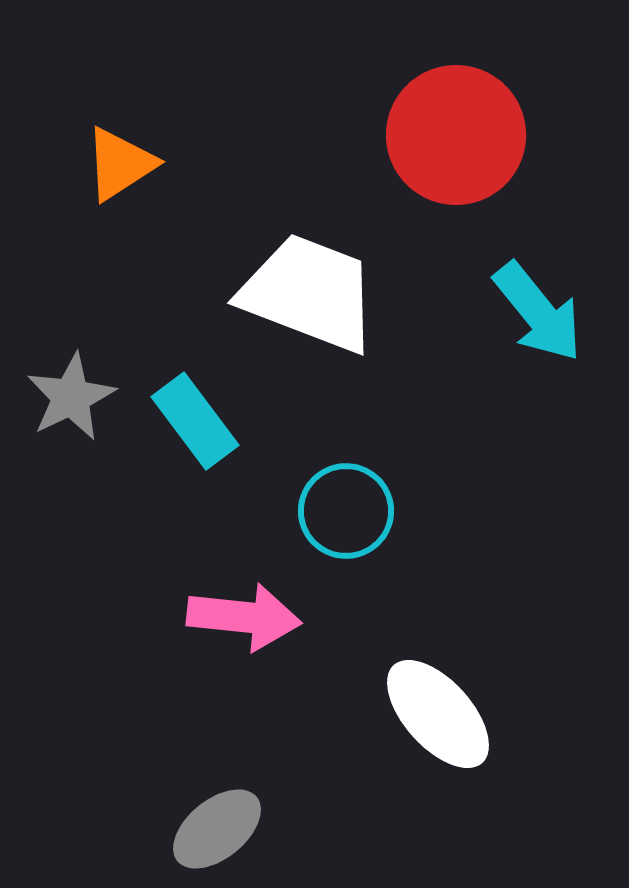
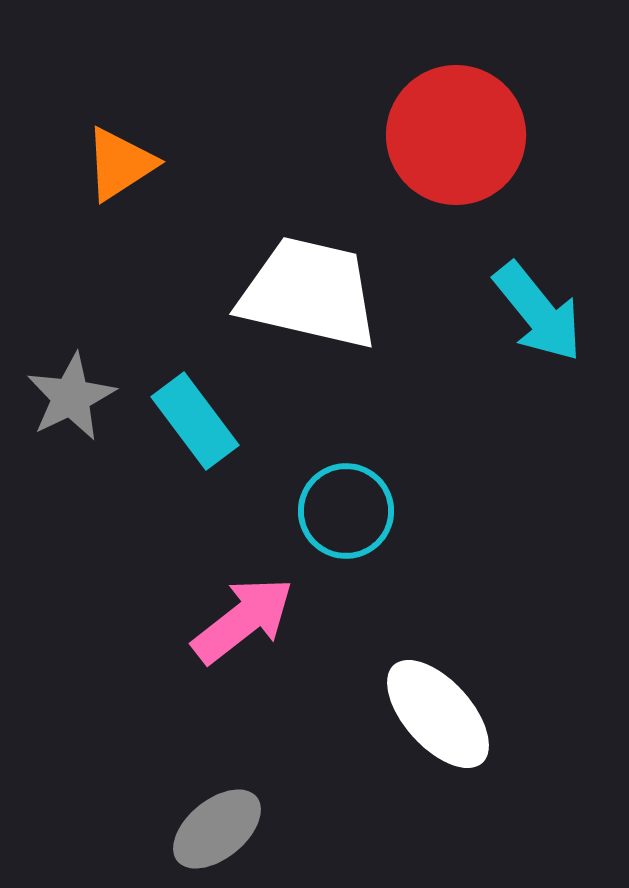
white trapezoid: rotated 8 degrees counterclockwise
pink arrow: moved 1 px left, 3 px down; rotated 44 degrees counterclockwise
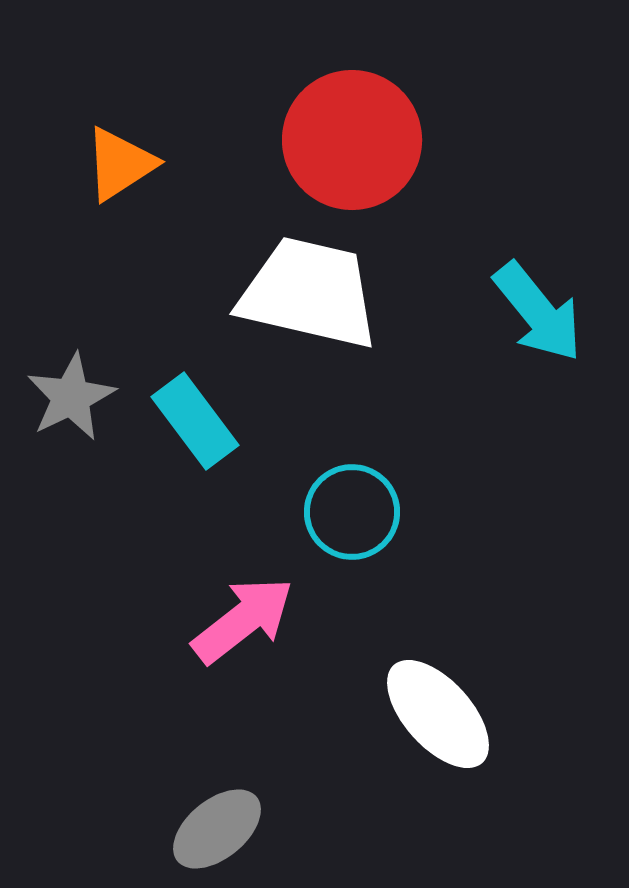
red circle: moved 104 px left, 5 px down
cyan circle: moved 6 px right, 1 px down
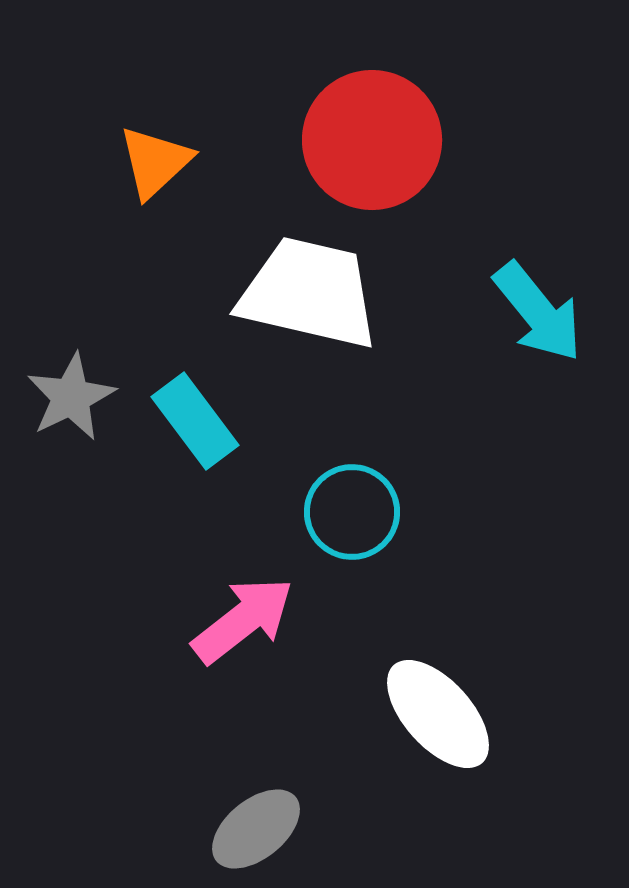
red circle: moved 20 px right
orange triangle: moved 35 px right, 2 px up; rotated 10 degrees counterclockwise
gray ellipse: moved 39 px right
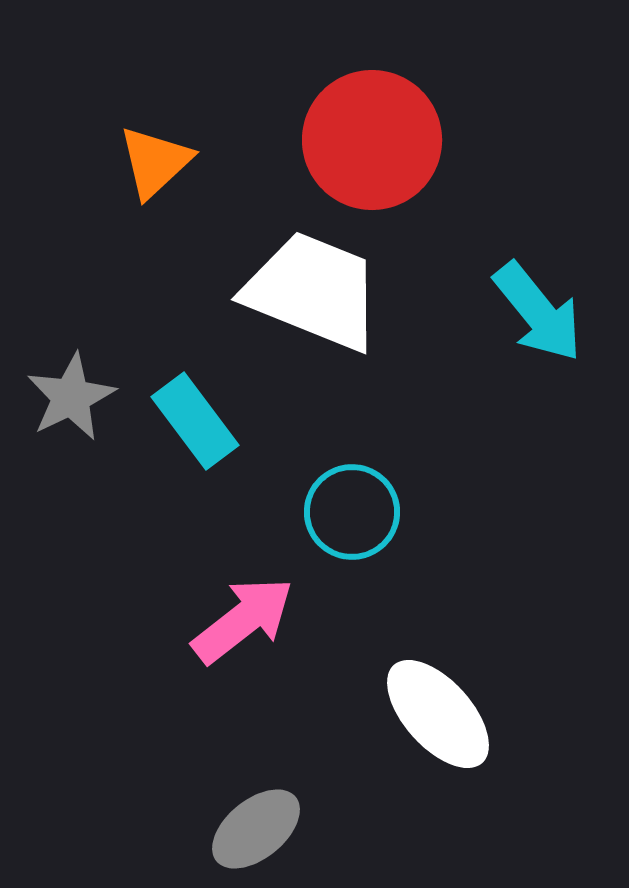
white trapezoid: moved 4 px right, 2 px up; rotated 9 degrees clockwise
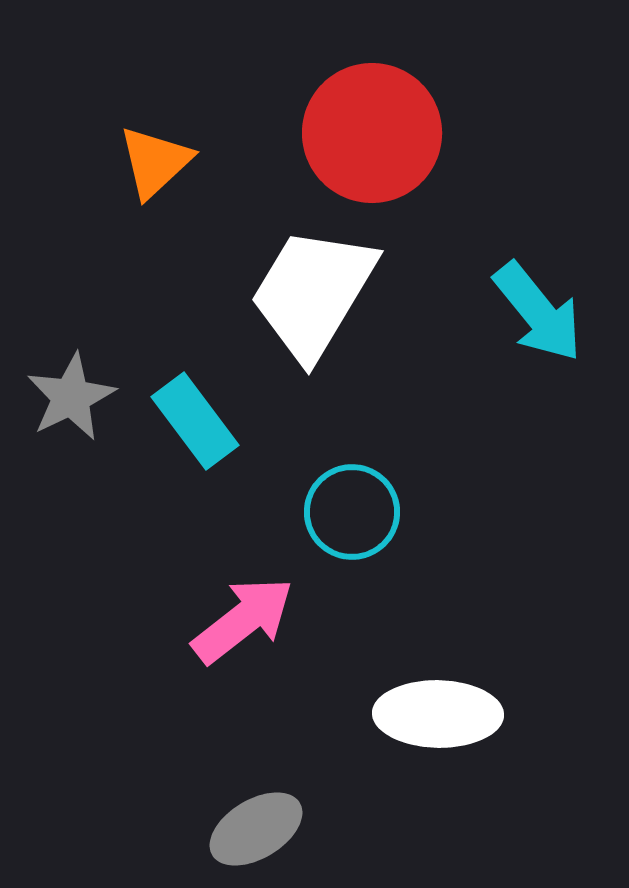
red circle: moved 7 px up
white trapezoid: moved 2 px down; rotated 81 degrees counterclockwise
white ellipse: rotated 47 degrees counterclockwise
gray ellipse: rotated 8 degrees clockwise
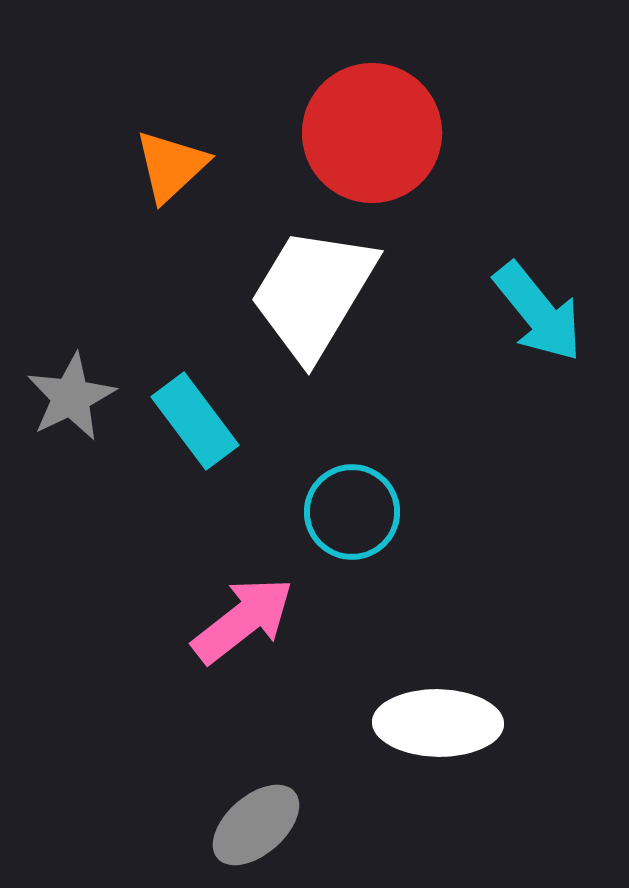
orange triangle: moved 16 px right, 4 px down
white ellipse: moved 9 px down
gray ellipse: moved 4 px up; rotated 10 degrees counterclockwise
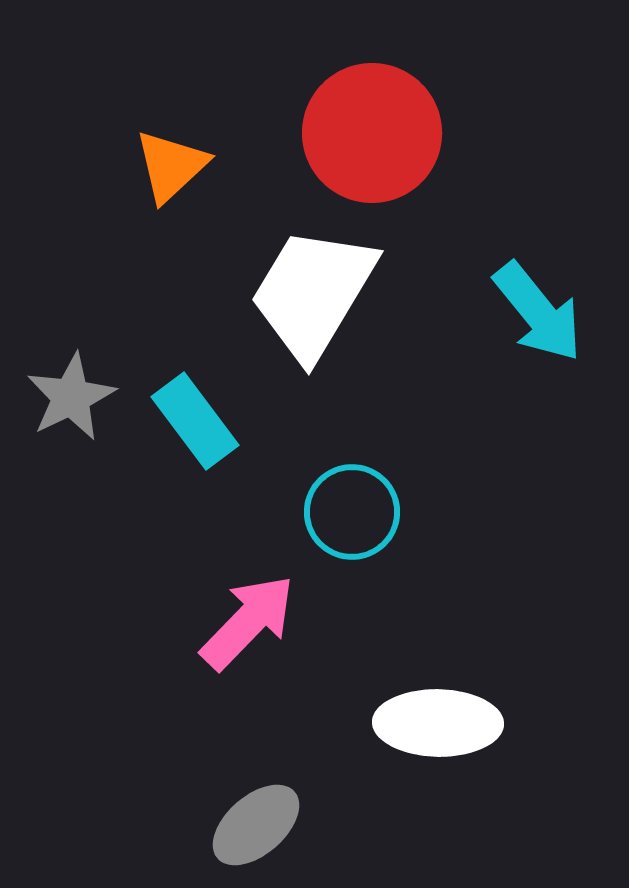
pink arrow: moved 5 px right, 2 px down; rotated 8 degrees counterclockwise
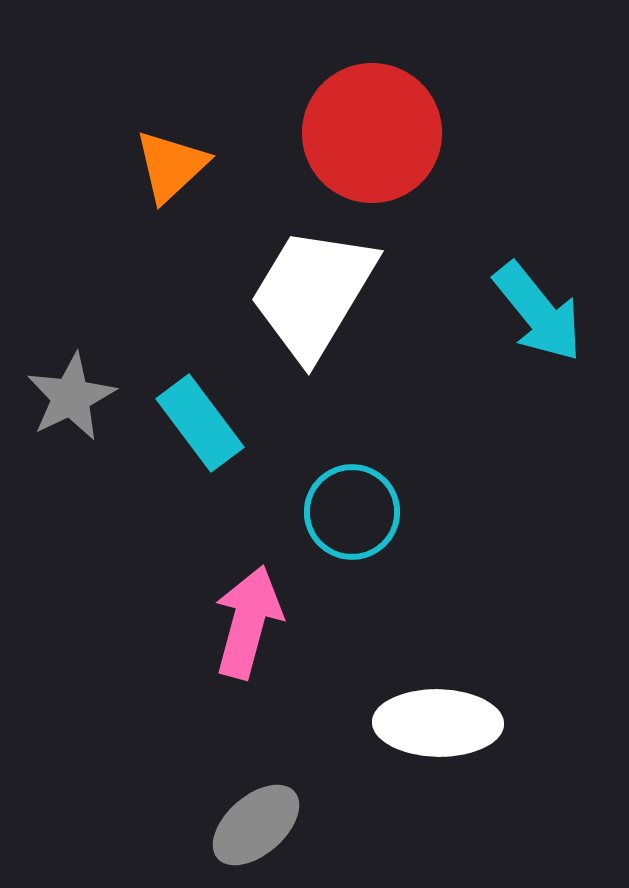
cyan rectangle: moved 5 px right, 2 px down
pink arrow: rotated 29 degrees counterclockwise
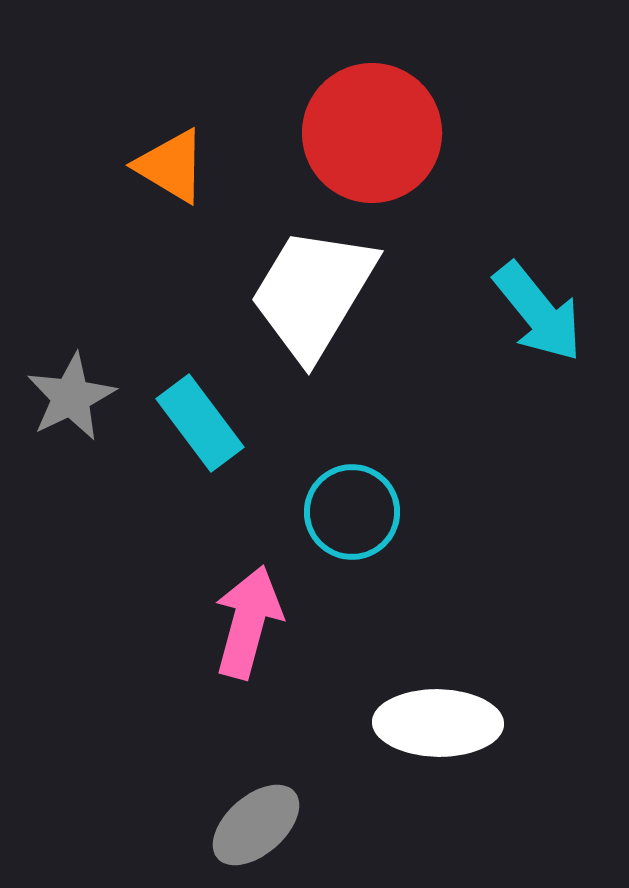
orange triangle: rotated 46 degrees counterclockwise
